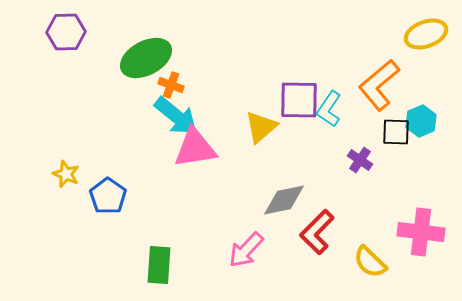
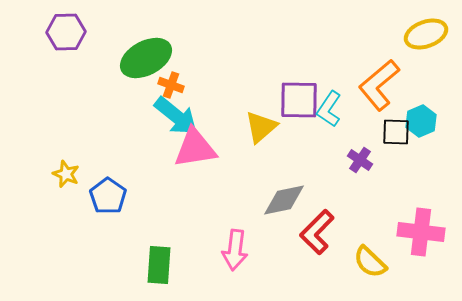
pink arrow: moved 11 px left; rotated 36 degrees counterclockwise
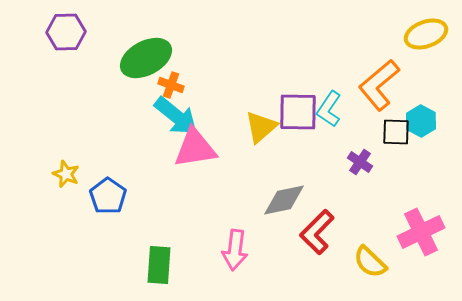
purple square: moved 1 px left, 12 px down
cyan hexagon: rotated 8 degrees counterclockwise
purple cross: moved 2 px down
pink cross: rotated 33 degrees counterclockwise
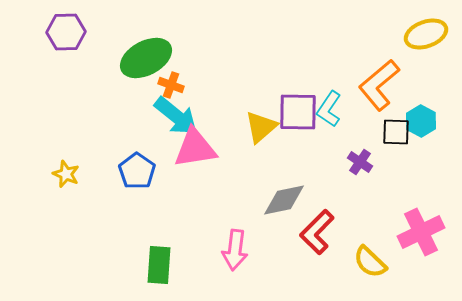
blue pentagon: moved 29 px right, 25 px up
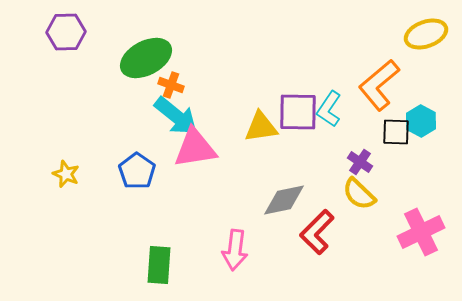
yellow triangle: rotated 33 degrees clockwise
yellow semicircle: moved 11 px left, 68 px up
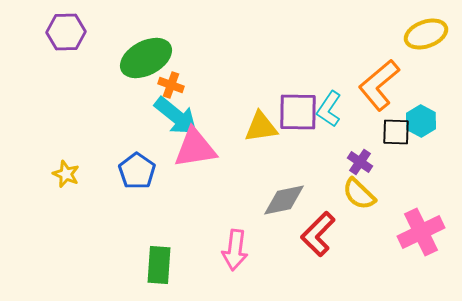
red L-shape: moved 1 px right, 2 px down
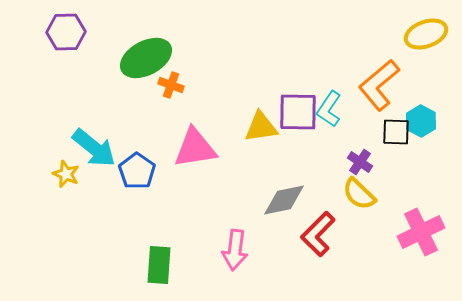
cyan arrow: moved 82 px left, 32 px down
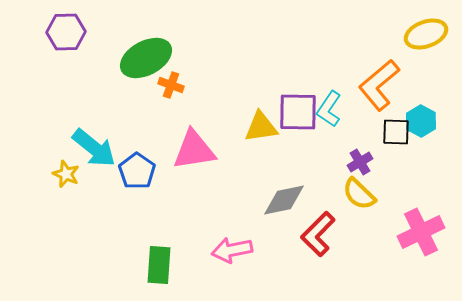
pink triangle: moved 1 px left, 2 px down
purple cross: rotated 25 degrees clockwise
pink arrow: moved 3 px left; rotated 72 degrees clockwise
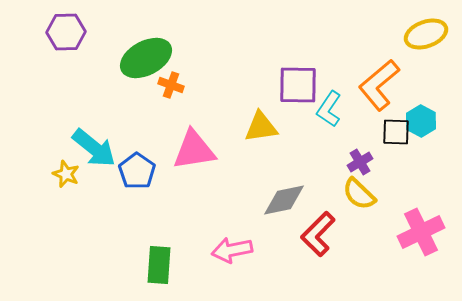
purple square: moved 27 px up
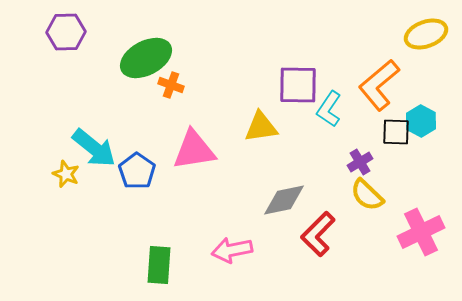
yellow semicircle: moved 8 px right, 1 px down
